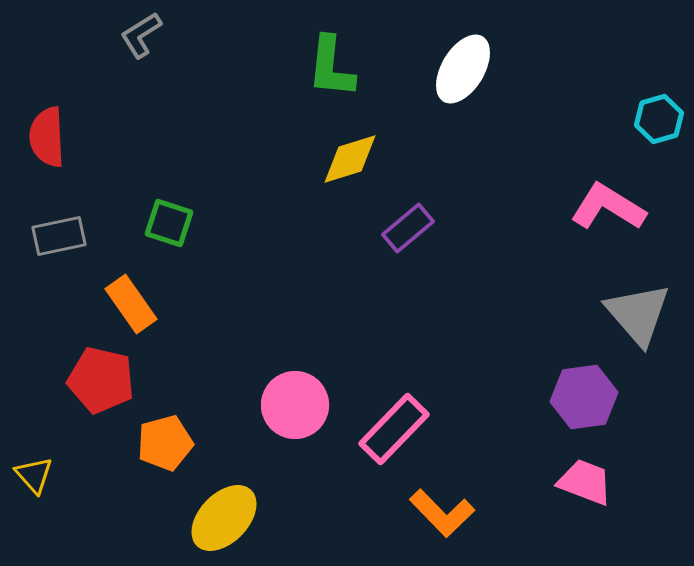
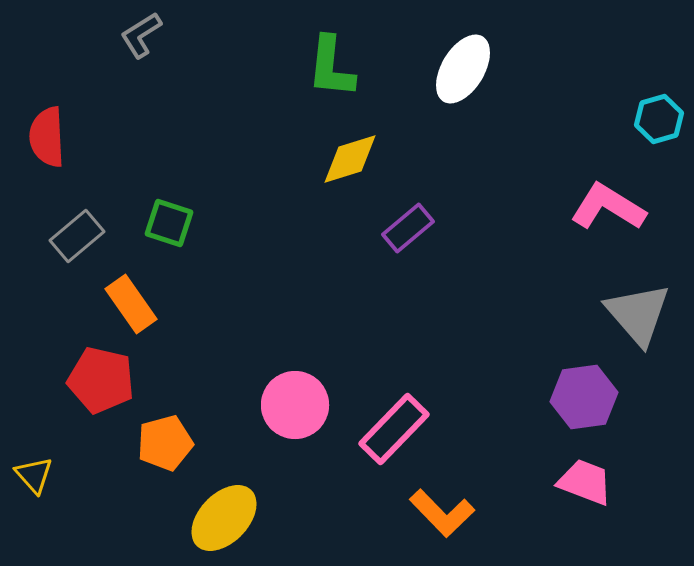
gray rectangle: moved 18 px right; rotated 28 degrees counterclockwise
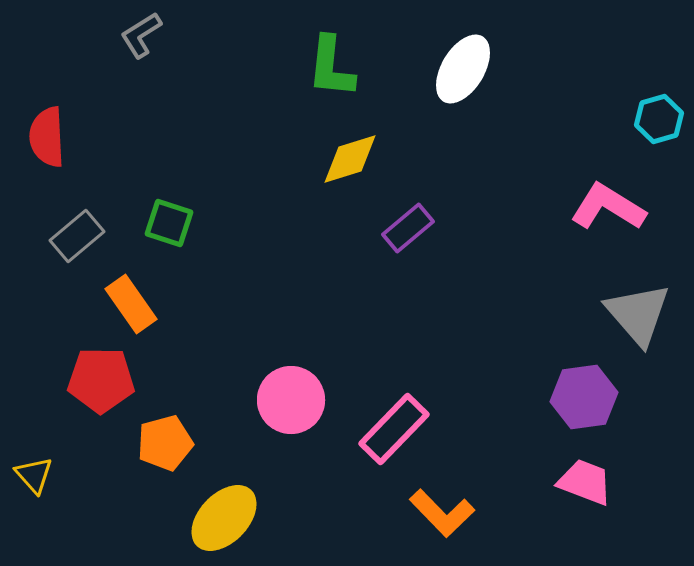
red pentagon: rotated 12 degrees counterclockwise
pink circle: moved 4 px left, 5 px up
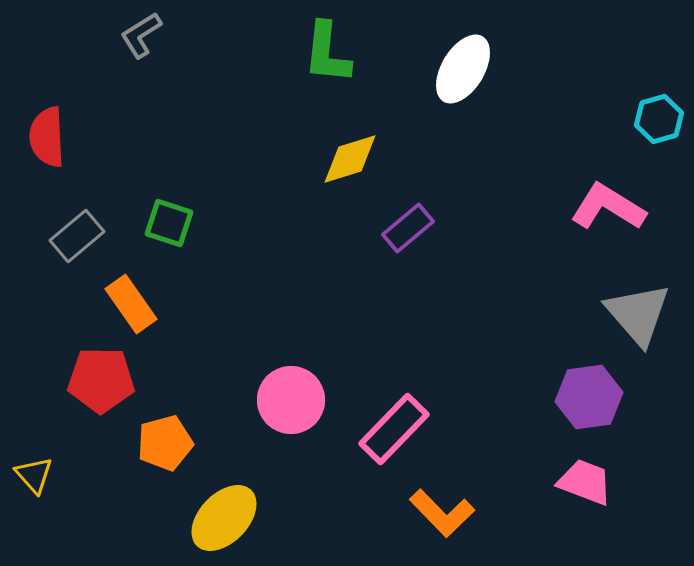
green L-shape: moved 4 px left, 14 px up
purple hexagon: moved 5 px right
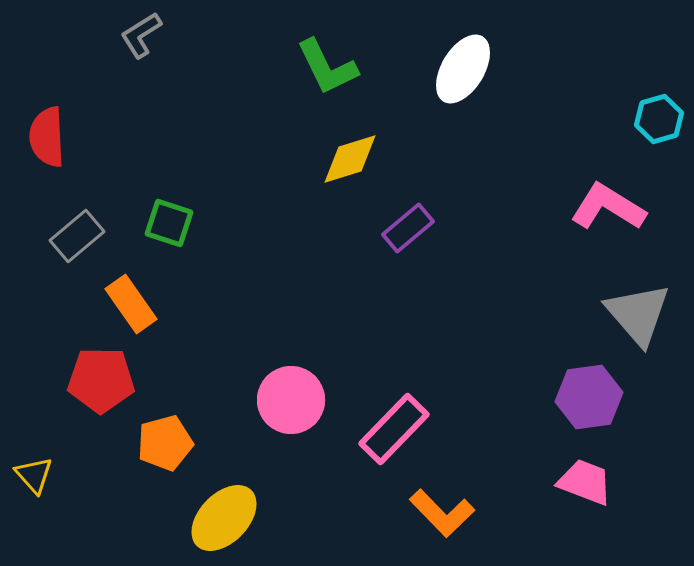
green L-shape: moved 14 px down; rotated 32 degrees counterclockwise
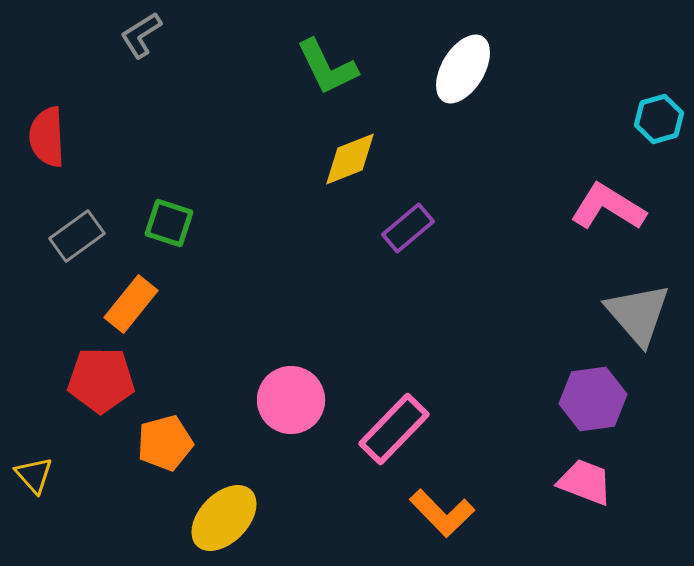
yellow diamond: rotated 4 degrees counterclockwise
gray rectangle: rotated 4 degrees clockwise
orange rectangle: rotated 74 degrees clockwise
purple hexagon: moved 4 px right, 2 px down
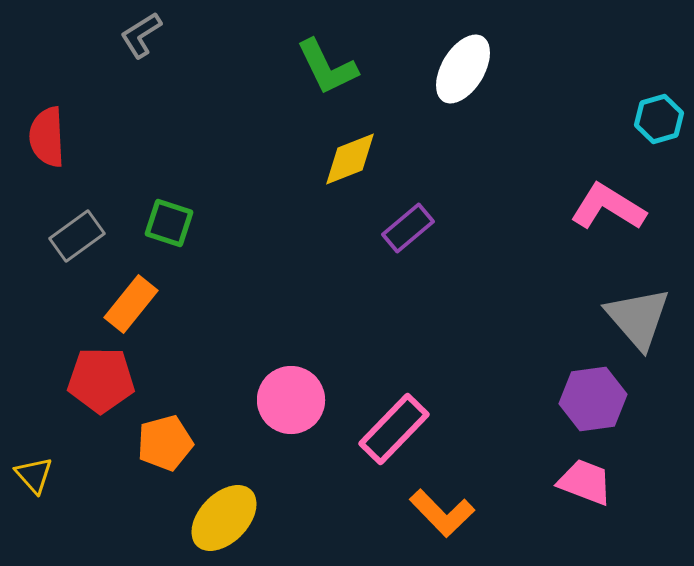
gray triangle: moved 4 px down
